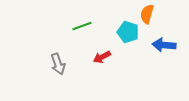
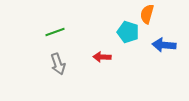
green line: moved 27 px left, 6 px down
red arrow: rotated 30 degrees clockwise
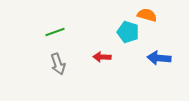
orange semicircle: moved 1 px down; rotated 90 degrees clockwise
blue arrow: moved 5 px left, 13 px down
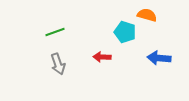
cyan pentagon: moved 3 px left
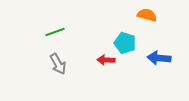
cyan pentagon: moved 11 px down
red arrow: moved 4 px right, 3 px down
gray arrow: rotated 10 degrees counterclockwise
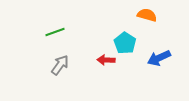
cyan pentagon: rotated 15 degrees clockwise
blue arrow: rotated 30 degrees counterclockwise
gray arrow: moved 2 px right, 1 px down; rotated 115 degrees counterclockwise
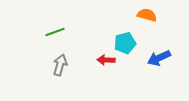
cyan pentagon: rotated 25 degrees clockwise
gray arrow: rotated 20 degrees counterclockwise
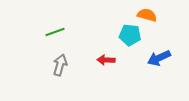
cyan pentagon: moved 5 px right, 8 px up; rotated 20 degrees clockwise
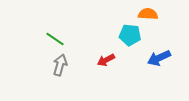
orange semicircle: moved 1 px right, 1 px up; rotated 12 degrees counterclockwise
green line: moved 7 px down; rotated 54 degrees clockwise
red arrow: rotated 30 degrees counterclockwise
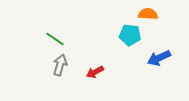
red arrow: moved 11 px left, 12 px down
